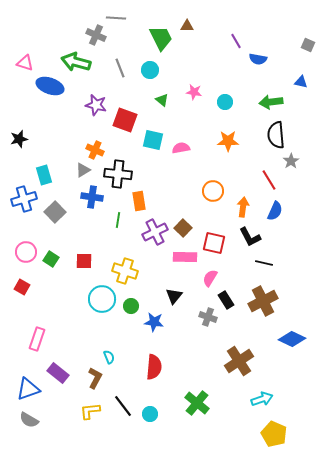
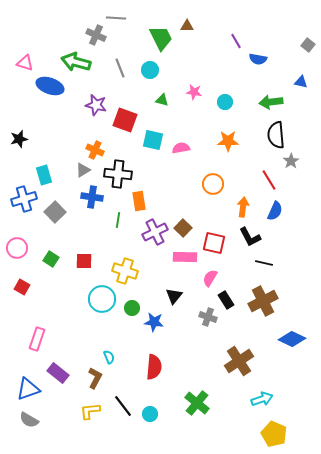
gray square at (308, 45): rotated 16 degrees clockwise
green triangle at (162, 100): rotated 24 degrees counterclockwise
orange circle at (213, 191): moved 7 px up
pink circle at (26, 252): moved 9 px left, 4 px up
green circle at (131, 306): moved 1 px right, 2 px down
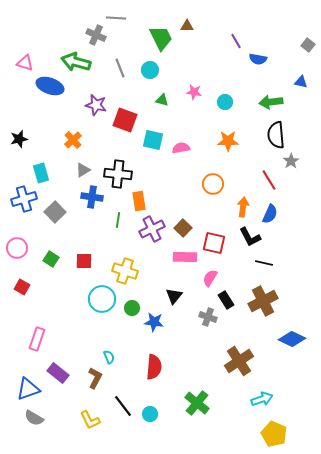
orange cross at (95, 150): moved 22 px left, 10 px up; rotated 24 degrees clockwise
cyan rectangle at (44, 175): moved 3 px left, 2 px up
blue semicircle at (275, 211): moved 5 px left, 3 px down
purple cross at (155, 232): moved 3 px left, 3 px up
yellow L-shape at (90, 411): moved 9 px down; rotated 110 degrees counterclockwise
gray semicircle at (29, 420): moved 5 px right, 2 px up
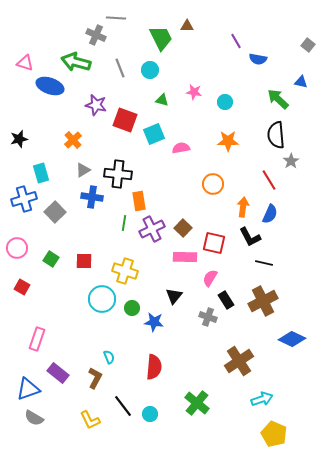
green arrow at (271, 102): moved 7 px right, 3 px up; rotated 50 degrees clockwise
cyan square at (153, 140): moved 1 px right, 6 px up; rotated 35 degrees counterclockwise
green line at (118, 220): moved 6 px right, 3 px down
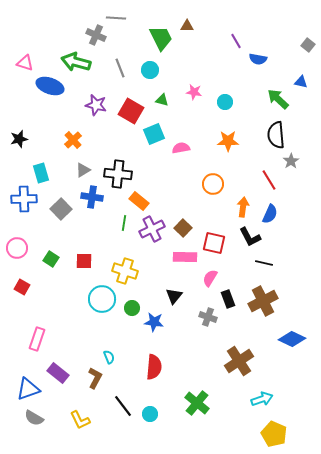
red square at (125, 120): moved 6 px right, 9 px up; rotated 10 degrees clockwise
blue cross at (24, 199): rotated 15 degrees clockwise
orange rectangle at (139, 201): rotated 42 degrees counterclockwise
gray square at (55, 212): moved 6 px right, 3 px up
black rectangle at (226, 300): moved 2 px right, 1 px up; rotated 12 degrees clockwise
yellow L-shape at (90, 420): moved 10 px left
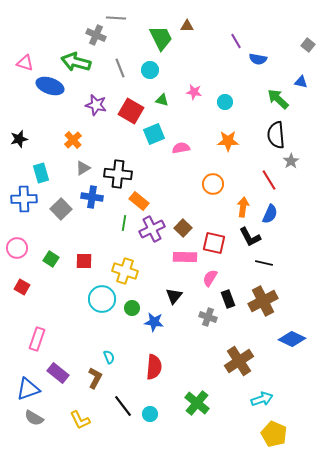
gray triangle at (83, 170): moved 2 px up
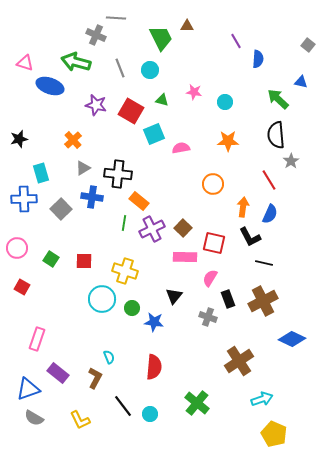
blue semicircle at (258, 59): rotated 96 degrees counterclockwise
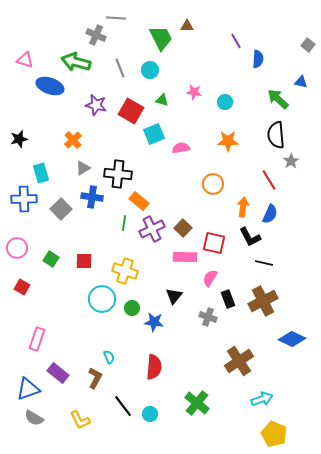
pink triangle at (25, 63): moved 3 px up
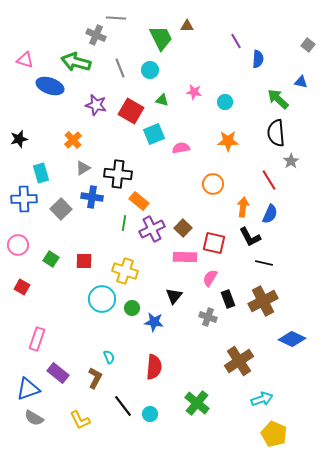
black semicircle at (276, 135): moved 2 px up
pink circle at (17, 248): moved 1 px right, 3 px up
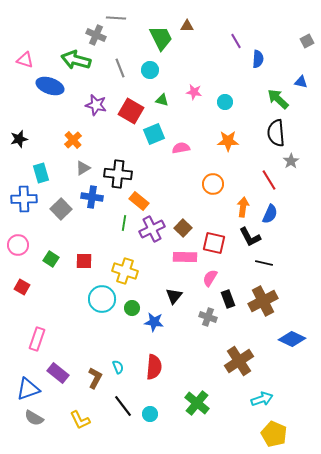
gray square at (308, 45): moved 1 px left, 4 px up; rotated 24 degrees clockwise
green arrow at (76, 62): moved 2 px up
cyan semicircle at (109, 357): moved 9 px right, 10 px down
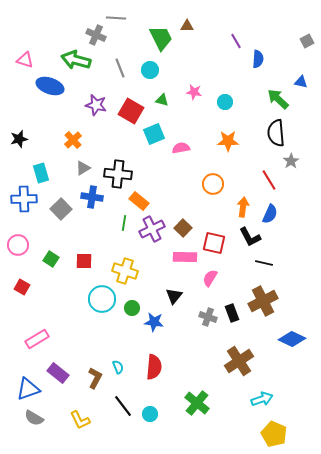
black rectangle at (228, 299): moved 4 px right, 14 px down
pink rectangle at (37, 339): rotated 40 degrees clockwise
